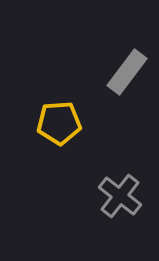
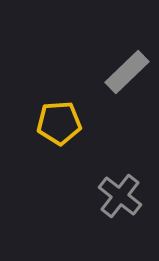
gray rectangle: rotated 9 degrees clockwise
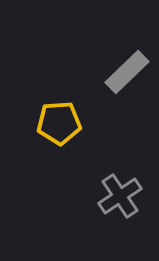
gray cross: rotated 18 degrees clockwise
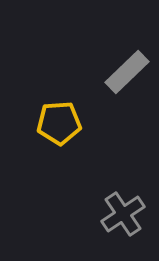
gray cross: moved 3 px right, 18 px down
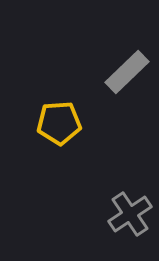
gray cross: moved 7 px right
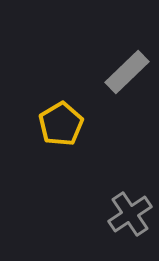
yellow pentagon: moved 2 px right, 1 px down; rotated 27 degrees counterclockwise
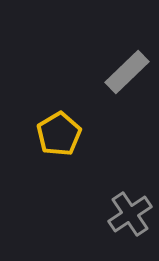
yellow pentagon: moved 2 px left, 10 px down
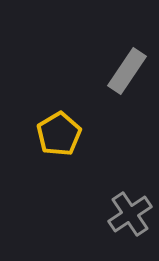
gray rectangle: moved 1 px up; rotated 12 degrees counterclockwise
